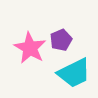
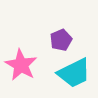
pink star: moved 9 px left, 17 px down
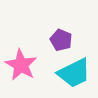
purple pentagon: rotated 25 degrees counterclockwise
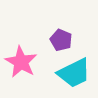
pink star: moved 3 px up
